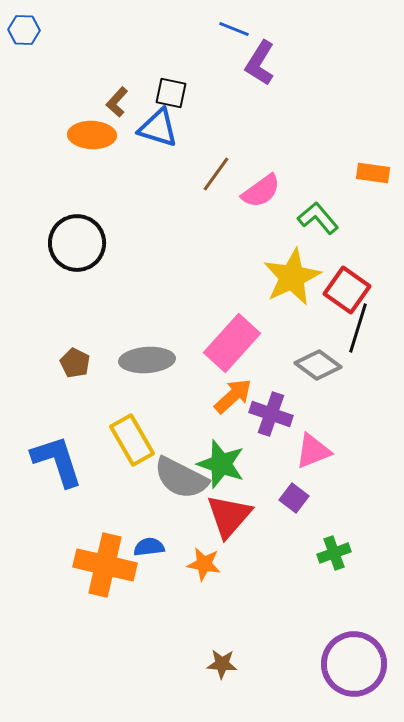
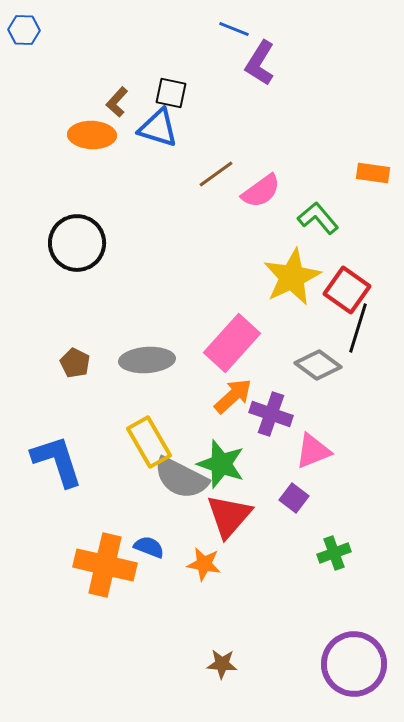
brown line: rotated 18 degrees clockwise
yellow rectangle: moved 17 px right, 2 px down
blue semicircle: rotated 28 degrees clockwise
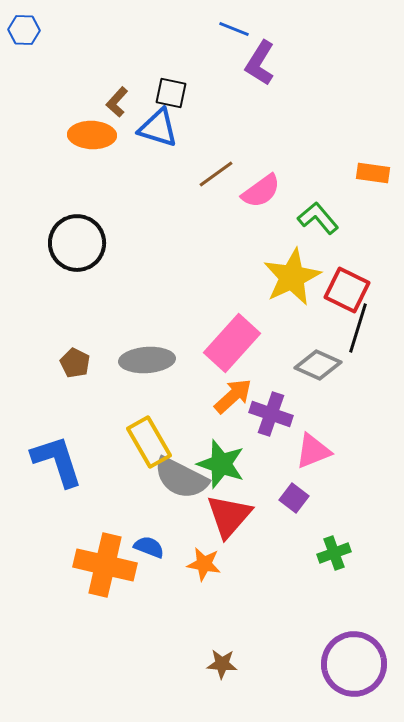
red square: rotated 9 degrees counterclockwise
gray diamond: rotated 12 degrees counterclockwise
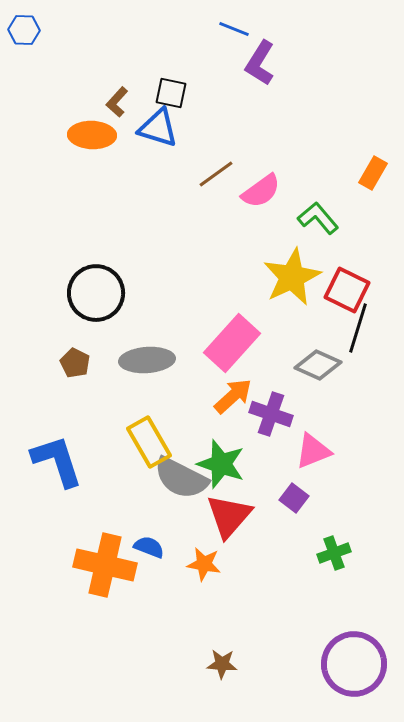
orange rectangle: rotated 68 degrees counterclockwise
black circle: moved 19 px right, 50 px down
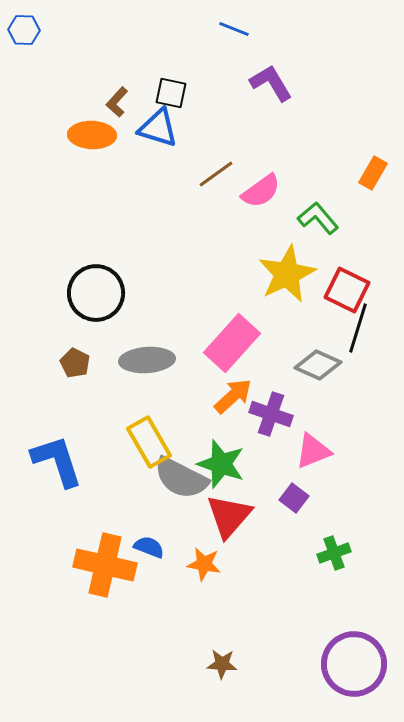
purple L-shape: moved 11 px right, 20 px down; rotated 117 degrees clockwise
yellow star: moved 5 px left, 3 px up
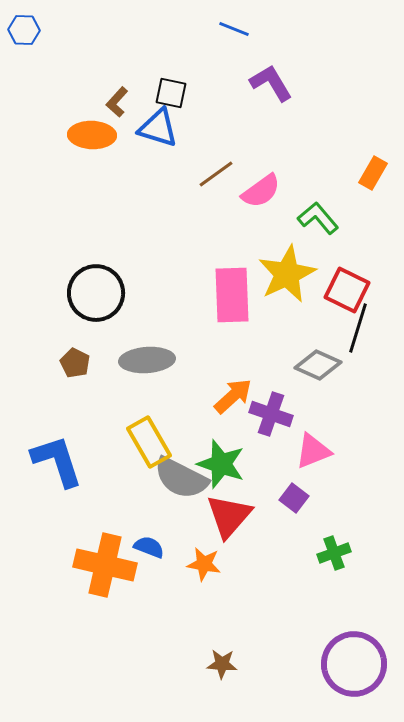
pink rectangle: moved 48 px up; rotated 44 degrees counterclockwise
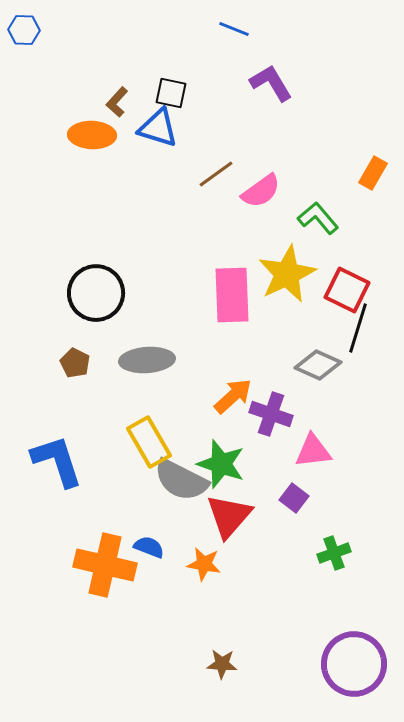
pink triangle: rotated 15 degrees clockwise
gray semicircle: moved 2 px down
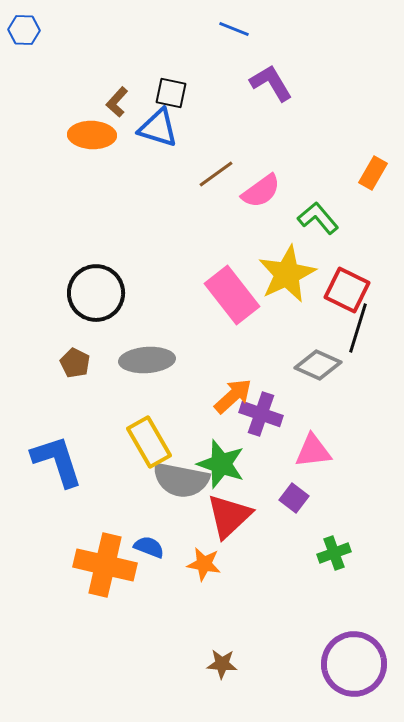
pink rectangle: rotated 36 degrees counterclockwise
purple cross: moved 10 px left
gray semicircle: rotated 16 degrees counterclockwise
red triangle: rotated 6 degrees clockwise
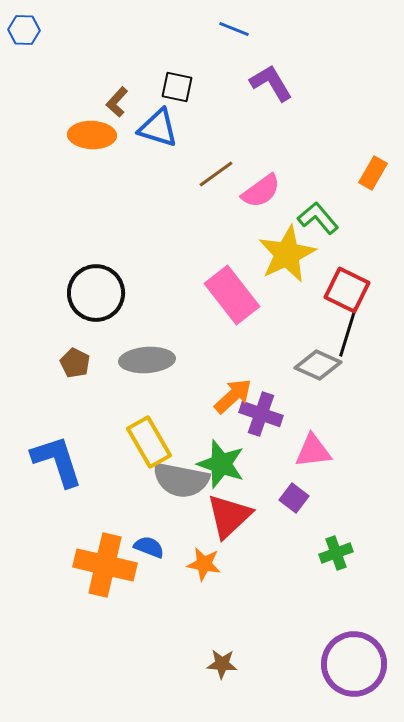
black square: moved 6 px right, 6 px up
yellow star: moved 20 px up
black line: moved 10 px left, 4 px down
green cross: moved 2 px right
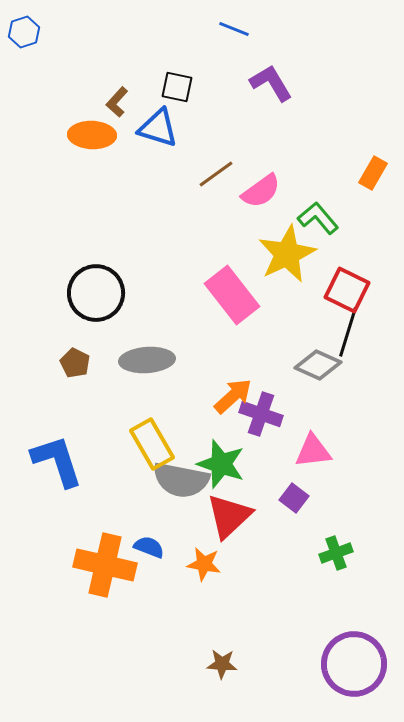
blue hexagon: moved 2 px down; rotated 20 degrees counterclockwise
yellow rectangle: moved 3 px right, 2 px down
